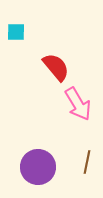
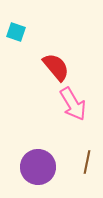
cyan square: rotated 18 degrees clockwise
pink arrow: moved 5 px left
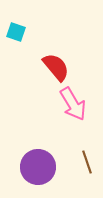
brown line: rotated 30 degrees counterclockwise
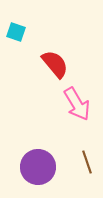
red semicircle: moved 1 px left, 3 px up
pink arrow: moved 4 px right
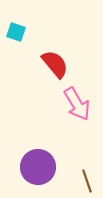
brown line: moved 19 px down
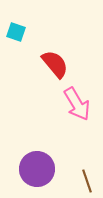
purple circle: moved 1 px left, 2 px down
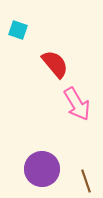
cyan square: moved 2 px right, 2 px up
purple circle: moved 5 px right
brown line: moved 1 px left
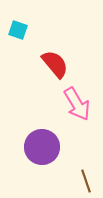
purple circle: moved 22 px up
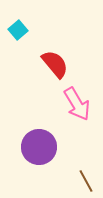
cyan square: rotated 30 degrees clockwise
purple circle: moved 3 px left
brown line: rotated 10 degrees counterclockwise
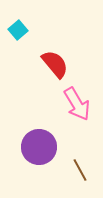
brown line: moved 6 px left, 11 px up
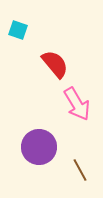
cyan square: rotated 30 degrees counterclockwise
